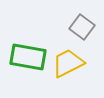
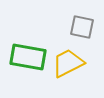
gray square: rotated 25 degrees counterclockwise
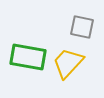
yellow trapezoid: rotated 20 degrees counterclockwise
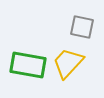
green rectangle: moved 8 px down
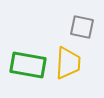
yellow trapezoid: rotated 140 degrees clockwise
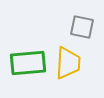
green rectangle: moved 2 px up; rotated 15 degrees counterclockwise
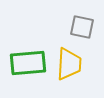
yellow trapezoid: moved 1 px right, 1 px down
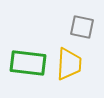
green rectangle: rotated 12 degrees clockwise
